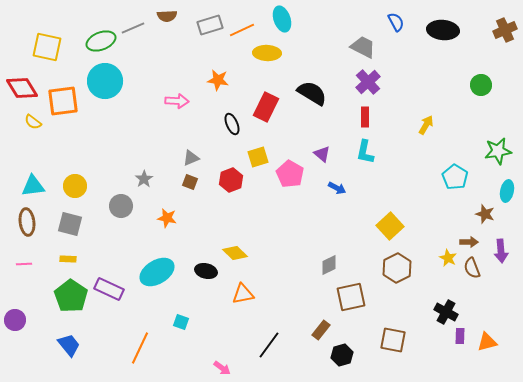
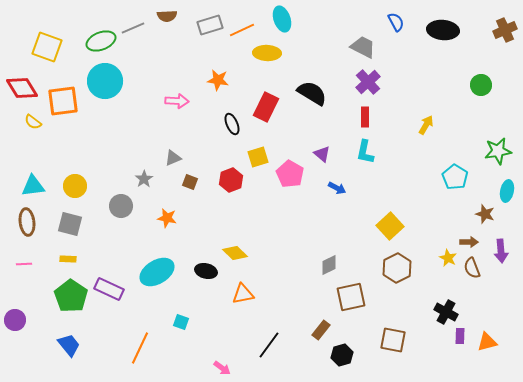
yellow square at (47, 47): rotated 8 degrees clockwise
gray triangle at (191, 158): moved 18 px left
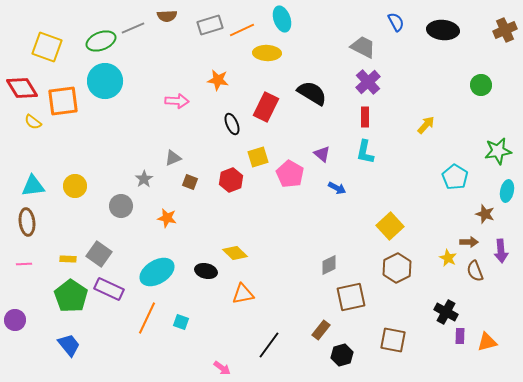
yellow arrow at (426, 125): rotated 12 degrees clockwise
gray square at (70, 224): moved 29 px right, 30 px down; rotated 20 degrees clockwise
brown semicircle at (472, 268): moved 3 px right, 3 px down
orange line at (140, 348): moved 7 px right, 30 px up
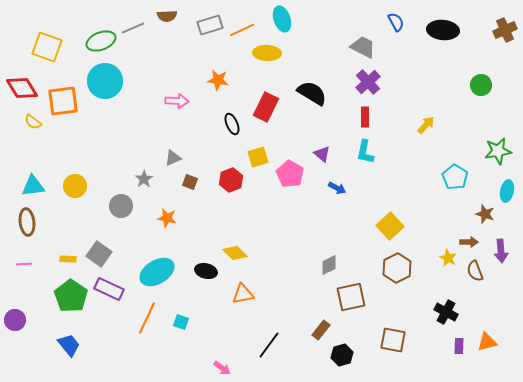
purple rectangle at (460, 336): moved 1 px left, 10 px down
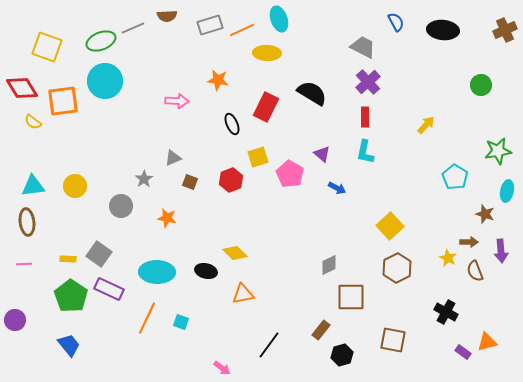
cyan ellipse at (282, 19): moved 3 px left
cyan ellipse at (157, 272): rotated 32 degrees clockwise
brown square at (351, 297): rotated 12 degrees clockwise
purple rectangle at (459, 346): moved 4 px right, 6 px down; rotated 56 degrees counterclockwise
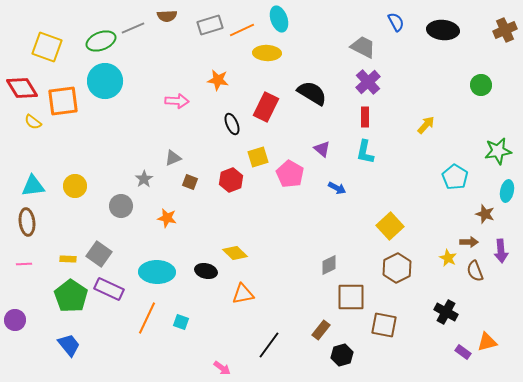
purple triangle at (322, 154): moved 5 px up
brown square at (393, 340): moved 9 px left, 15 px up
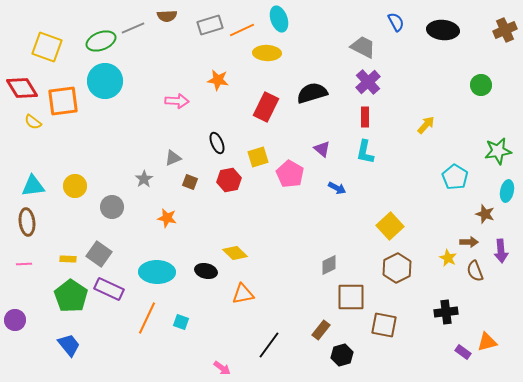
black semicircle at (312, 93): rotated 48 degrees counterclockwise
black ellipse at (232, 124): moved 15 px left, 19 px down
red hexagon at (231, 180): moved 2 px left; rotated 10 degrees clockwise
gray circle at (121, 206): moved 9 px left, 1 px down
black cross at (446, 312): rotated 35 degrees counterclockwise
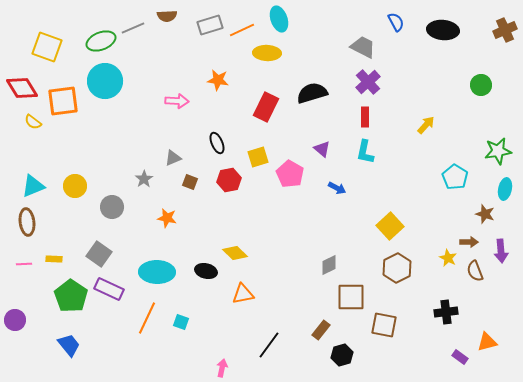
cyan triangle at (33, 186): rotated 15 degrees counterclockwise
cyan ellipse at (507, 191): moved 2 px left, 2 px up
yellow rectangle at (68, 259): moved 14 px left
purple rectangle at (463, 352): moved 3 px left, 5 px down
pink arrow at (222, 368): rotated 114 degrees counterclockwise
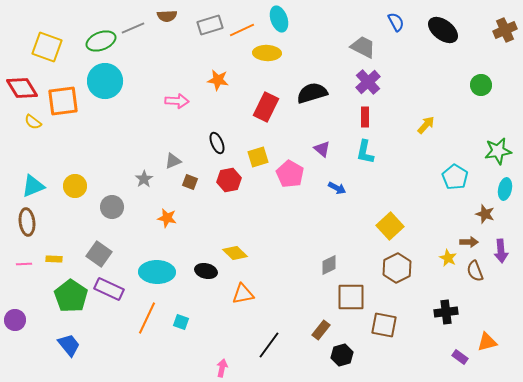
black ellipse at (443, 30): rotated 32 degrees clockwise
gray triangle at (173, 158): moved 3 px down
